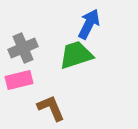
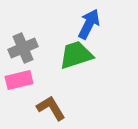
brown L-shape: rotated 8 degrees counterclockwise
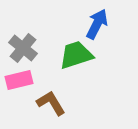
blue arrow: moved 8 px right
gray cross: rotated 28 degrees counterclockwise
brown L-shape: moved 5 px up
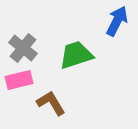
blue arrow: moved 20 px right, 3 px up
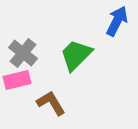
gray cross: moved 5 px down
green trapezoid: rotated 27 degrees counterclockwise
pink rectangle: moved 2 px left
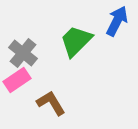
green trapezoid: moved 14 px up
pink rectangle: rotated 20 degrees counterclockwise
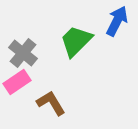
pink rectangle: moved 2 px down
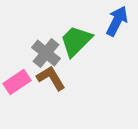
gray cross: moved 23 px right
brown L-shape: moved 25 px up
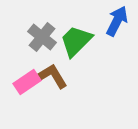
gray cross: moved 4 px left, 16 px up
brown L-shape: moved 2 px right, 2 px up
pink rectangle: moved 10 px right
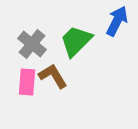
gray cross: moved 10 px left, 7 px down
pink rectangle: rotated 52 degrees counterclockwise
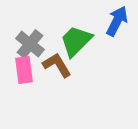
gray cross: moved 2 px left
brown L-shape: moved 4 px right, 11 px up
pink rectangle: moved 3 px left, 12 px up; rotated 12 degrees counterclockwise
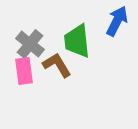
green trapezoid: moved 1 px right; rotated 51 degrees counterclockwise
pink rectangle: moved 1 px down
